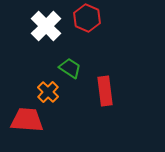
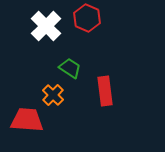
orange cross: moved 5 px right, 3 px down
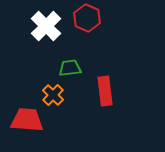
green trapezoid: rotated 40 degrees counterclockwise
